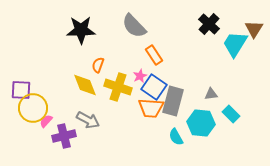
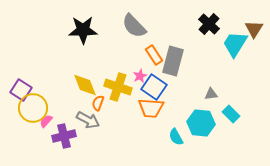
black star: moved 2 px right
orange semicircle: moved 38 px down
purple square: rotated 30 degrees clockwise
gray rectangle: moved 40 px up
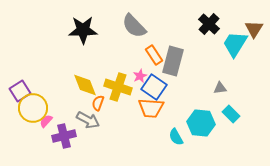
purple square: moved 1 px left, 1 px down; rotated 25 degrees clockwise
gray triangle: moved 9 px right, 6 px up
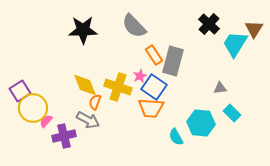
orange semicircle: moved 3 px left, 1 px up
cyan rectangle: moved 1 px right, 1 px up
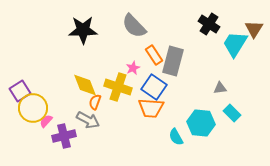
black cross: rotated 10 degrees counterclockwise
pink star: moved 7 px left, 8 px up
